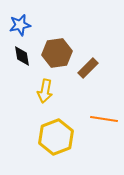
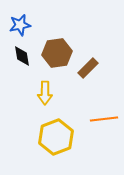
yellow arrow: moved 2 px down; rotated 10 degrees counterclockwise
orange line: rotated 16 degrees counterclockwise
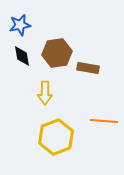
brown rectangle: rotated 55 degrees clockwise
orange line: moved 2 px down; rotated 12 degrees clockwise
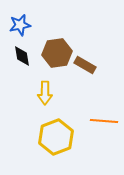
brown rectangle: moved 3 px left, 3 px up; rotated 20 degrees clockwise
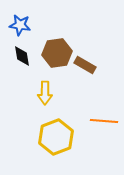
blue star: rotated 20 degrees clockwise
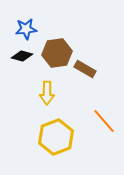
blue star: moved 6 px right, 4 px down; rotated 15 degrees counterclockwise
black diamond: rotated 65 degrees counterclockwise
brown rectangle: moved 4 px down
yellow arrow: moved 2 px right
orange line: rotated 44 degrees clockwise
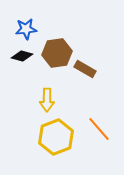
yellow arrow: moved 7 px down
orange line: moved 5 px left, 8 px down
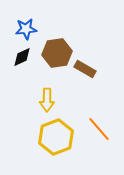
black diamond: moved 1 px down; rotated 40 degrees counterclockwise
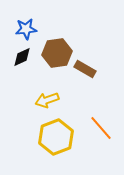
yellow arrow: rotated 70 degrees clockwise
orange line: moved 2 px right, 1 px up
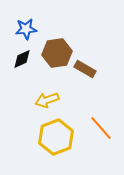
black diamond: moved 2 px down
